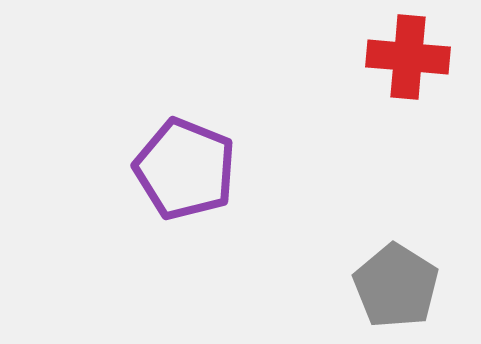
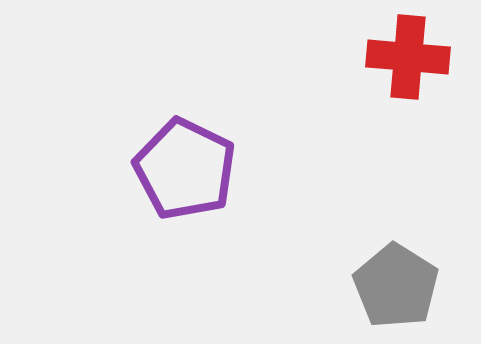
purple pentagon: rotated 4 degrees clockwise
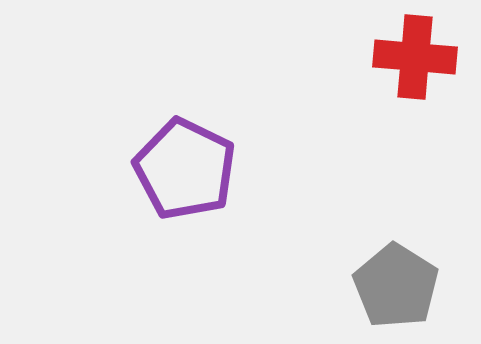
red cross: moved 7 px right
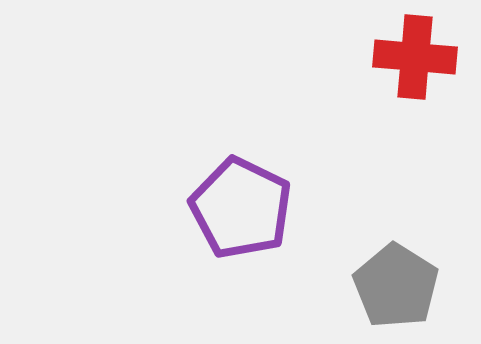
purple pentagon: moved 56 px right, 39 px down
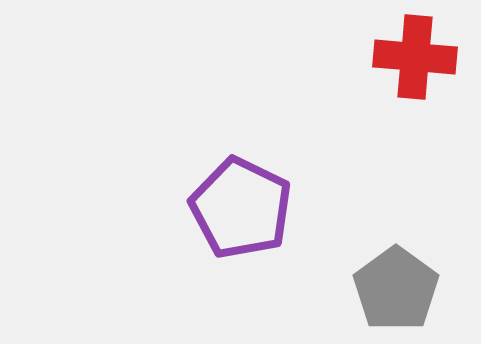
gray pentagon: moved 3 px down; rotated 4 degrees clockwise
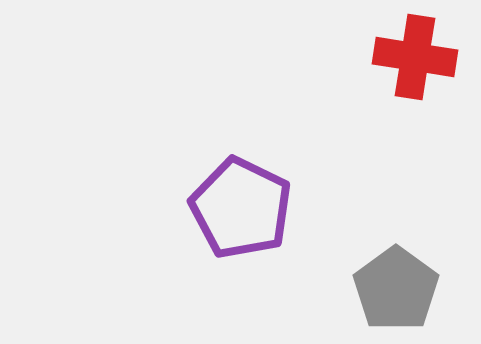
red cross: rotated 4 degrees clockwise
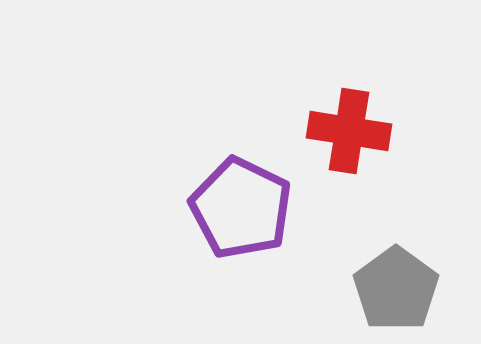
red cross: moved 66 px left, 74 px down
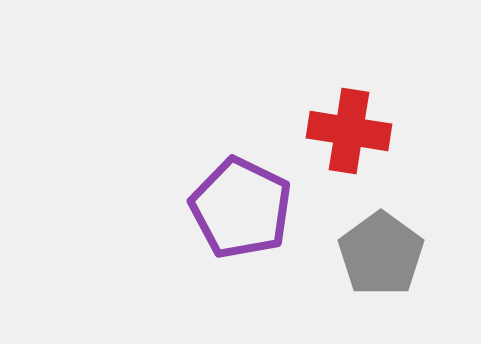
gray pentagon: moved 15 px left, 35 px up
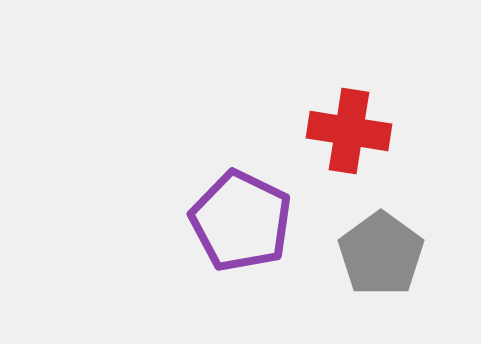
purple pentagon: moved 13 px down
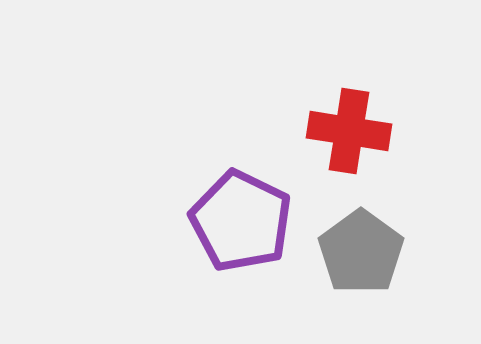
gray pentagon: moved 20 px left, 2 px up
